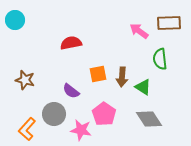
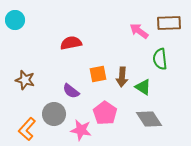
pink pentagon: moved 1 px right, 1 px up
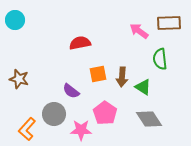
red semicircle: moved 9 px right
brown star: moved 6 px left, 1 px up
pink star: rotated 10 degrees counterclockwise
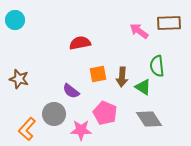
green semicircle: moved 3 px left, 7 px down
pink pentagon: rotated 10 degrees counterclockwise
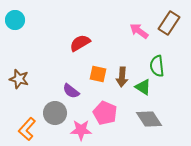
brown rectangle: rotated 55 degrees counterclockwise
red semicircle: rotated 20 degrees counterclockwise
orange square: rotated 24 degrees clockwise
gray circle: moved 1 px right, 1 px up
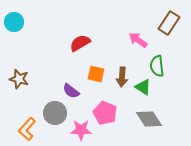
cyan circle: moved 1 px left, 2 px down
pink arrow: moved 1 px left, 9 px down
orange square: moved 2 px left
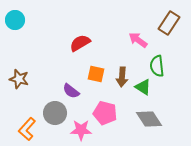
cyan circle: moved 1 px right, 2 px up
pink pentagon: rotated 10 degrees counterclockwise
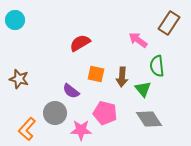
green triangle: moved 2 px down; rotated 18 degrees clockwise
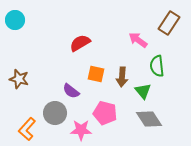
green triangle: moved 2 px down
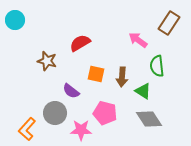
brown star: moved 28 px right, 18 px up
green triangle: rotated 18 degrees counterclockwise
